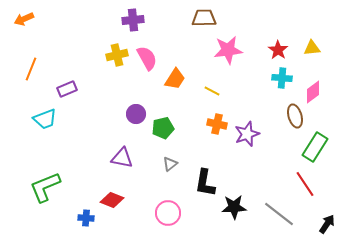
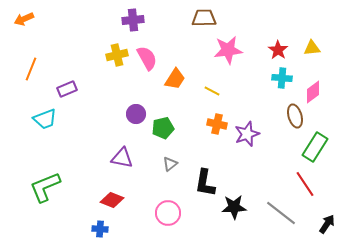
gray line: moved 2 px right, 1 px up
blue cross: moved 14 px right, 11 px down
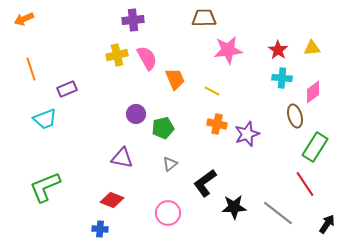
orange line: rotated 40 degrees counterclockwise
orange trapezoid: rotated 55 degrees counterclockwise
black L-shape: rotated 44 degrees clockwise
gray line: moved 3 px left
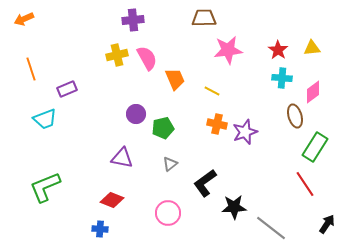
purple star: moved 2 px left, 2 px up
gray line: moved 7 px left, 15 px down
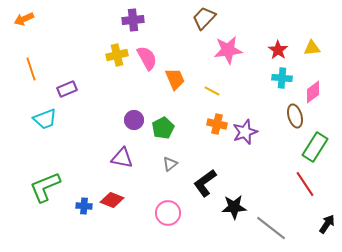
brown trapezoid: rotated 45 degrees counterclockwise
purple circle: moved 2 px left, 6 px down
green pentagon: rotated 15 degrees counterclockwise
blue cross: moved 16 px left, 23 px up
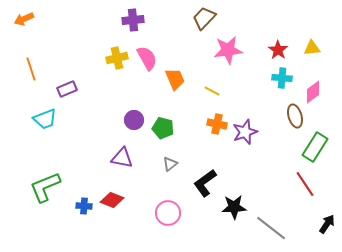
yellow cross: moved 3 px down
green pentagon: rotated 30 degrees counterclockwise
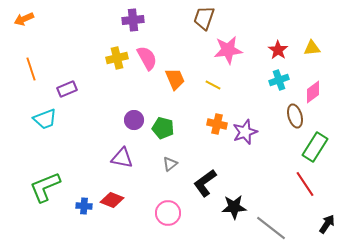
brown trapezoid: rotated 25 degrees counterclockwise
cyan cross: moved 3 px left, 2 px down; rotated 24 degrees counterclockwise
yellow line: moved 1 px right, 6 px up
